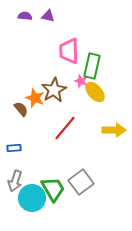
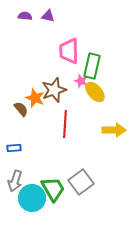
brown star: rotated 10 degrees clockwise
red line: moved 4 px up; rotated 36 degrees counterclockwise
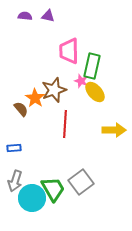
orange star: rotated 12 degrees clockwise
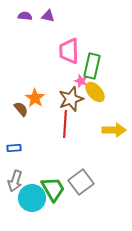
brown star: moved 17 px right, 9 px down
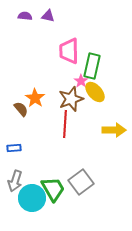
pink star: rotated 16 degrees clockwise
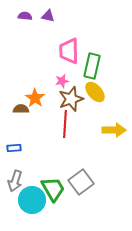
pink star: moved 19 px left; rotated 24 degrees clockwise
brown semicircle: rotated 49 degrees counterclockwise
cyan circle: moved 2 px down
